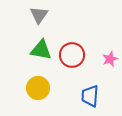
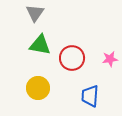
gray triangle: moved 4 px left, 2 px up
green triangle: moved 1 px left, 5 px up
red circle: moved 3 px down
pink star: rotated 14 degrees clockwise
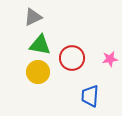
gray triangle: moved 2 px left, 4 px down; rotated 30 degrees clockwise
yellow circle: moved 16 px up
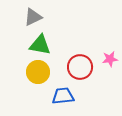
red circle: moved 8 px right, 9 px down
blue trapezoid: moved 27 px left; rotated 80 degrees clockwise
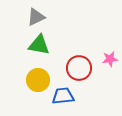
gray triangle: moved 3 px right
green triangle: moved 1 px left
red circle: moved 1 px left, 1 px down
yellow circle: moved 8 px down
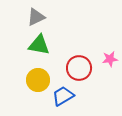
blue trapezoid: rotated 25 degrees counterclockwise
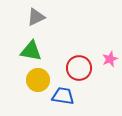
green triangle: moved 8 px left, 6 px down
pink star: rotated 14 degrees counterclockwise
blue trapezoid: rotated 40 degrees clockwise
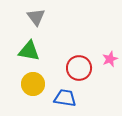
gray triangle: rotated 42 degrees counterclockwise
green triangle: moved 2 px left
yellow circle: moved 5 px left, 4 px down
blue trapezoid: moved 2 px right, 2 px down
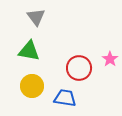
pink star: rotated 14 degrees counterclockwise
yellow circle: moved 1 px left, 2 px down
